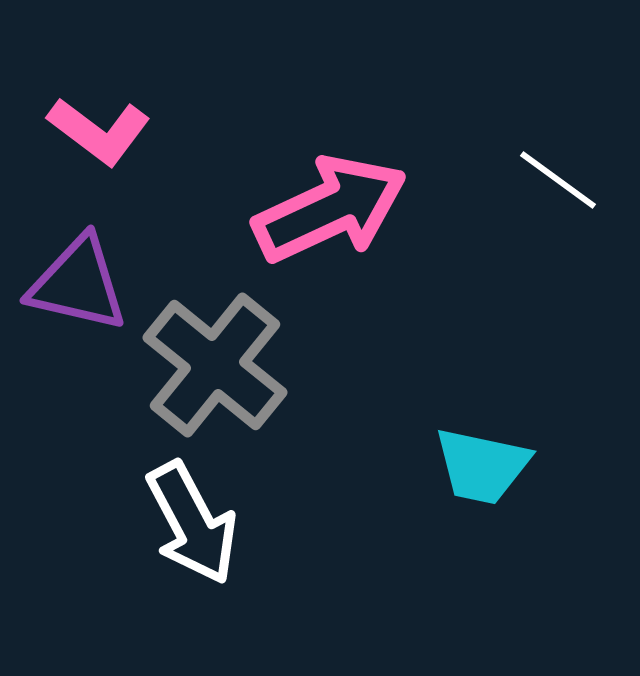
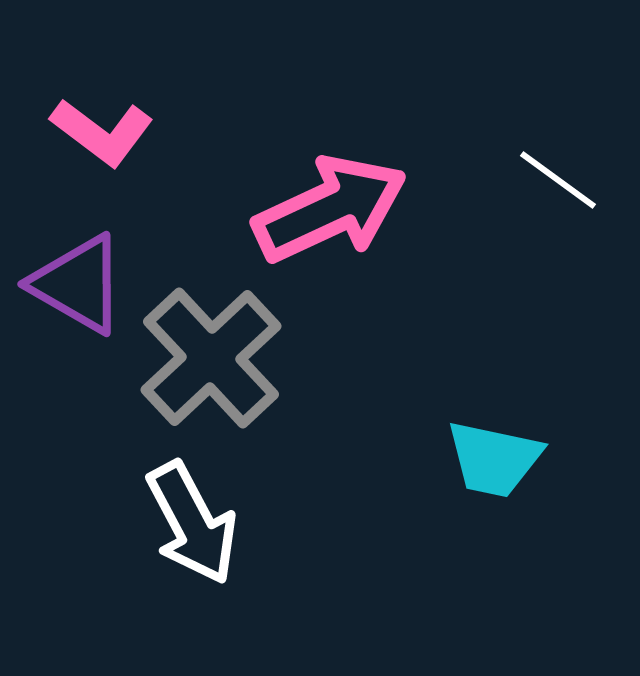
pink L-shape: moved 3 px right, 1 px down
purple triangle: rotated 17 degrees clockwise
gray cross: moved 4 px left, 7 px up; rotated 8 degrees clockwise
cyan trapezoid: moved 12 px right, 7 px up
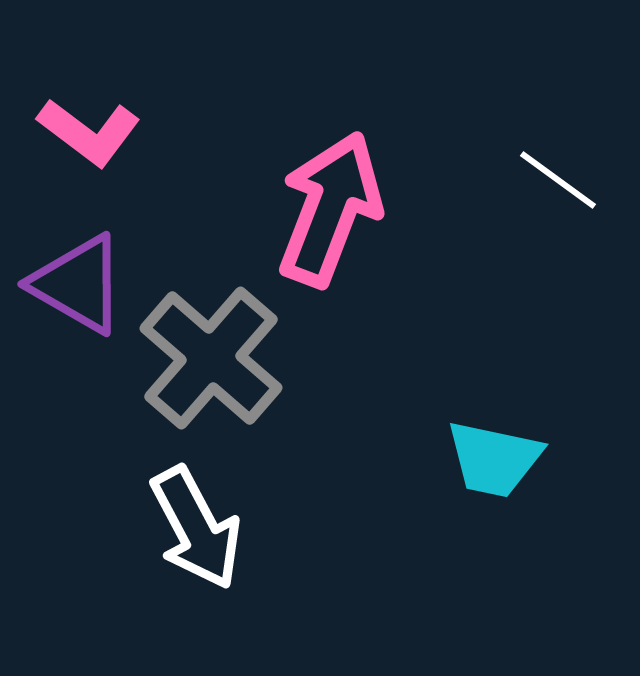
pink L-shape: moved 13 px left
pink arrow: rotated 44 degrees counterclockwise
gray cross: rotated 6 degrees counterclockwise
white arrow: moved 4 px right, 5 px down
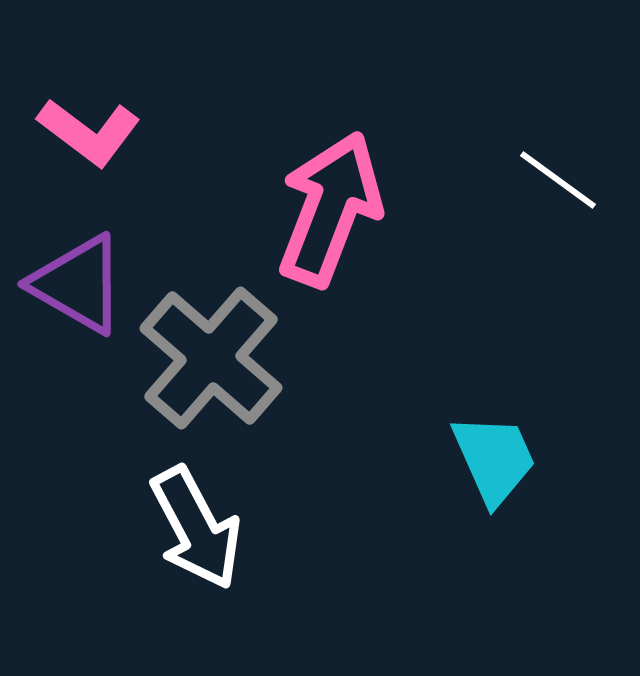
cyan trapezoid: rotated 126 degrees counterclockwise
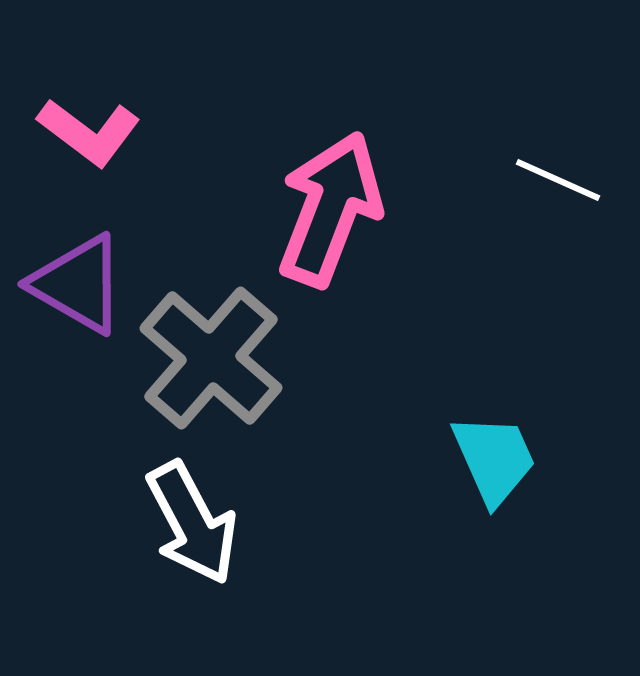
white line: rotated 12 degrees counterclockwise
white arrow: moved 4 px left, 5 px up
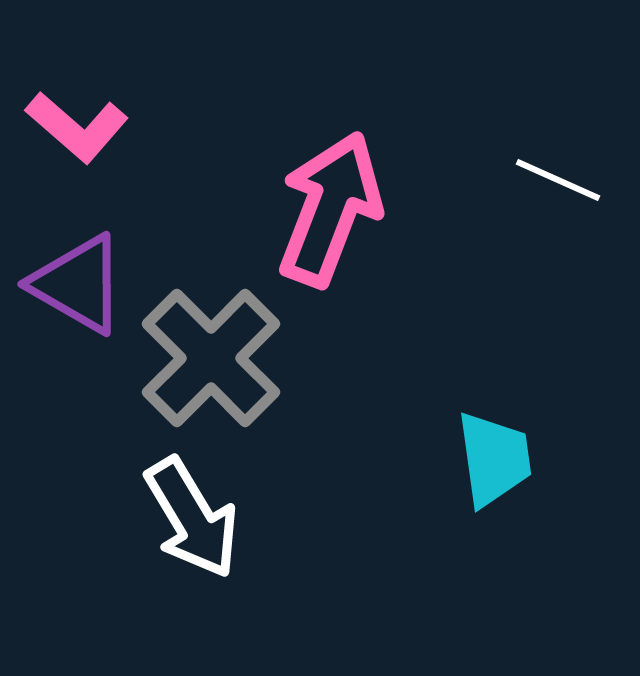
pink L-shape: moved 12 px left, 5 px up; rotated 4 degrees clockwise
gray cross: rotated 4 degrees clockwise
cyan trapezoid: rotated 16 degrees clockwise
white arrow: moved 5 px up; rotated 3 degrees counterclockwise
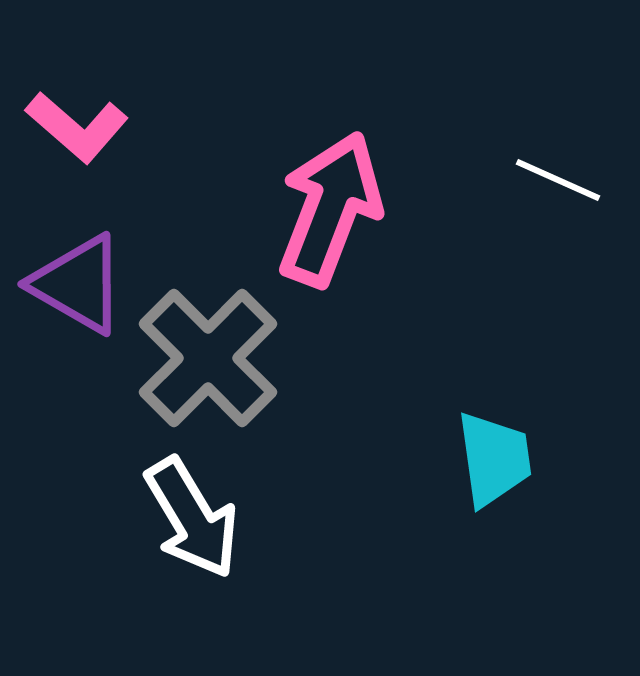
gray cross: moved 3 px left
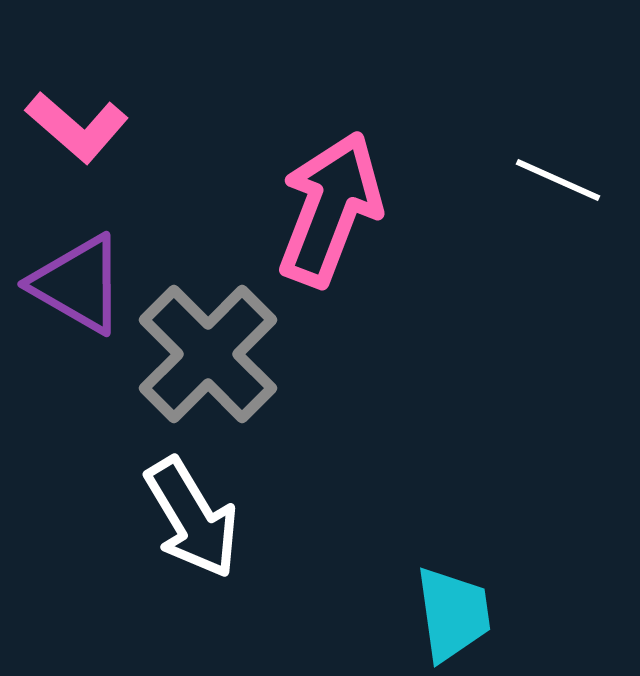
gray cross: moved 4 px up
cyan trapezoid: moved 41 px left, 155 px down
